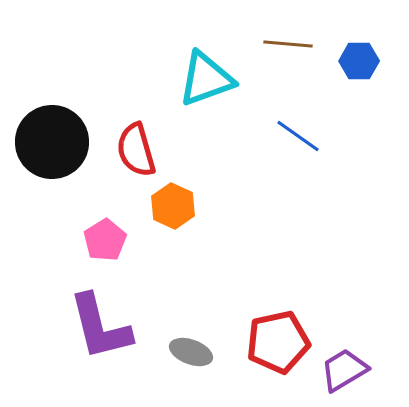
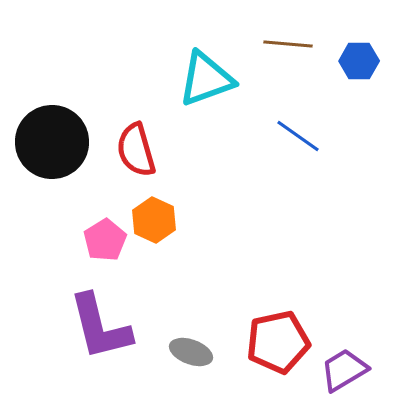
orange hexagon: moved 19 px left, 14 px down
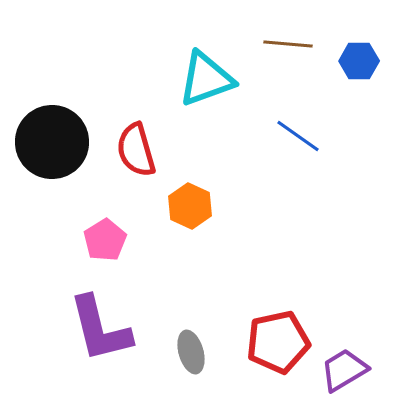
orange hexagon: moved 36 px right, 14 px up
purple L-shape: moved 2 px down
gray ellipse: rotated 54 degrees clockwise
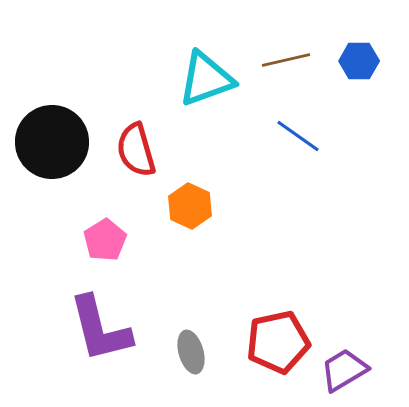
brown line: moved 2 px left, 16 px down; rotated 18 degrees counterclockwise
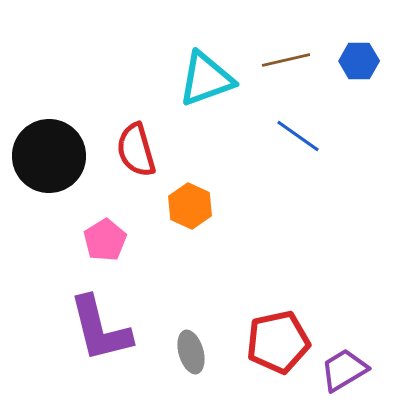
black circle: moved 3 px left, 14 px down
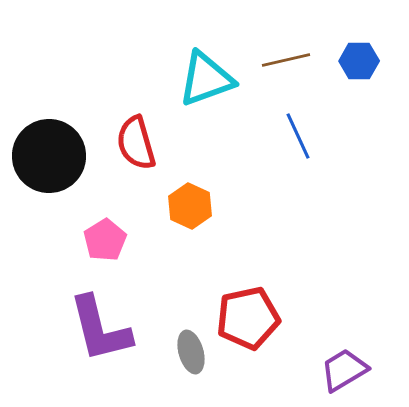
blue line: rotated 30 degrees clockwise
red semicircle: moved 7 px up
red pentagon: moved 30 px left, 24 px up
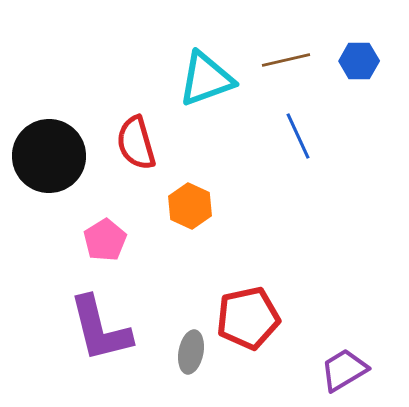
gray ellipse: rotated 27 degrees clockwise
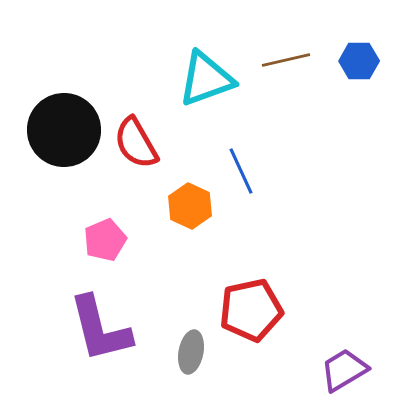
blue line: moved 57 px left, 35 px down
red semicircle: rotated 14 degrees counterclockwise
black circle: moved 15 px right, 26 px up
pink pentagon: rotated 9 degrees clockwise
red pentagon: moved 3 px right, 8 px up
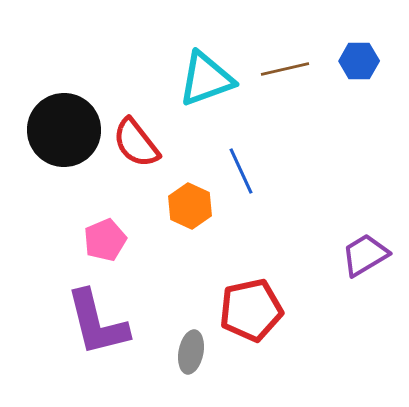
brown line: moved 1 px left, 9 px down
red semicircle: rotated 8 degrees counterclockwise
purple L-shape: moved 3 px left, 6 px up
purple trapezoid: moved 21 px right, 115 px up
